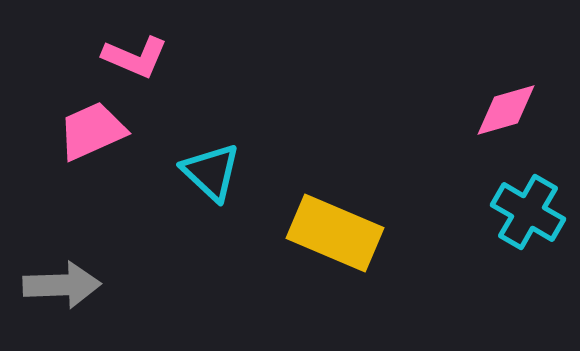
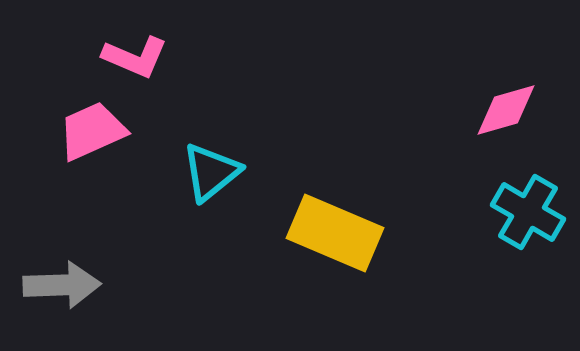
cyan triangle: rotated 38 degrees clockwise
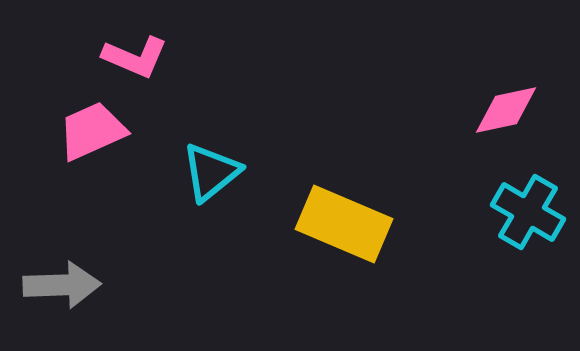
pink diamond: rotated 4 degrees clockwise
yellow rectangle: moved 9 px right, 9 px up
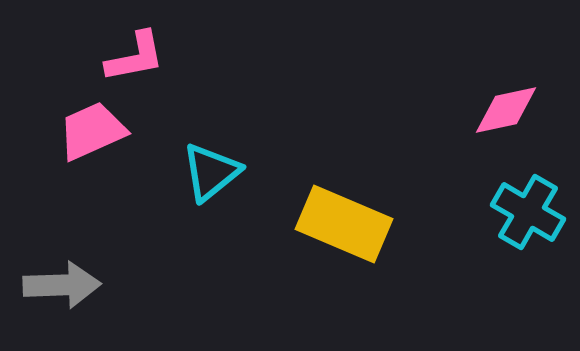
pink L-shape: rotated 34 degrees counterclockwise
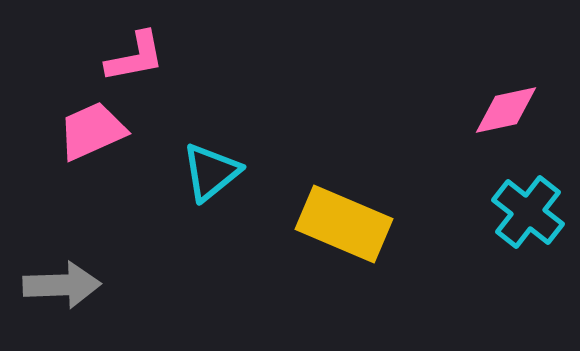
cyan cross: rotated 8 degrees clockwise
